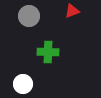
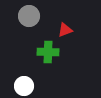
red triangle: moved 7 px left, 19 px down
white circle: moved 1 px right, 2 px down
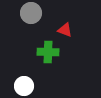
gray circle: moved 2 px right, 3 px up
red triangle: rotated 42 degrees clockwise
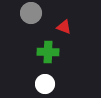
red triangle: moved 1 px left, 3 px up
white circle: moved 21 px right, 2 px up
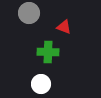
gray circle: moved 2 px left
white circle: moved 4 px left
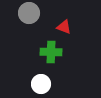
green cross: moved 3 px right
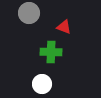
white circle: moved 1 px right
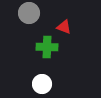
green cross: moved 4 px left, 5 px up
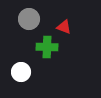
gray circle: moved 6 px down
white circle: moved 21 px left, 12 px up
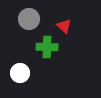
red triangle: moved 1 px up; rotated 21 degrees clockwise
white circle: moved 1 px left, 1 px down
